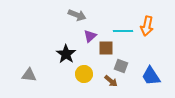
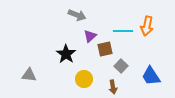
brown square: moved 1 px left, 1 px down; rotated 14 degrees counterclockwise
gray square: rotated 24 degrees clockwise
yellow circle: moved 5 px down
brown arrow: moved 2 px right, 6 px down; rotated 40 degrees clockwise
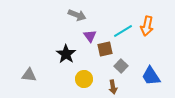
cyan line: rotated 30 degrees counterclockwise
purple triangle: rotated 24 degrees counterclockwise
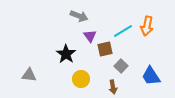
gray arrow: moved 2 px right, 1 px down
yellow circle: moved 3 px left
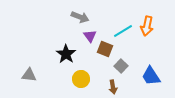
gray arrow: moved 1 px right, 1 px down
brown square: rotated 35 degrees clockwise
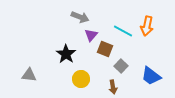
cyan line: rotated 60 degrees clockwise
purple triangle: moved 1 px right, 1 px up; rotated 16 degrees clockwise
blue trapezoid: rotated 20 degrees counterclockwise
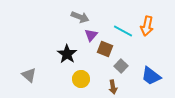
black star: moved 1 px right
gray triangle: rotated 35 degrees clockwise
